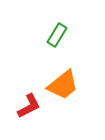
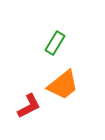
green rectangle: moved 2 px left, 8 px down
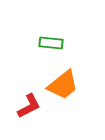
green rectangle: moved 4 px left; rotated 65 degrees clockwise
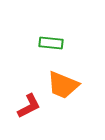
orange trapezoid: rotated 60 degrees clockwise
